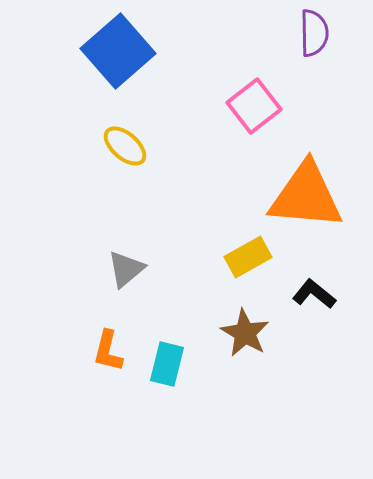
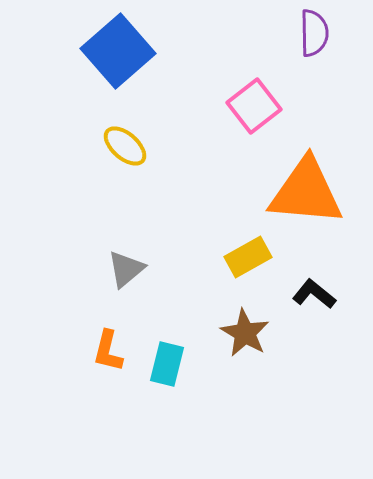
orange triangle: moved 4 px up
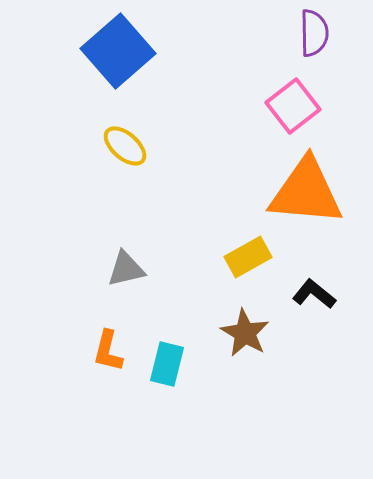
pink square: moved 39 px right
gray triangle: rotated 27 degrees clockwise
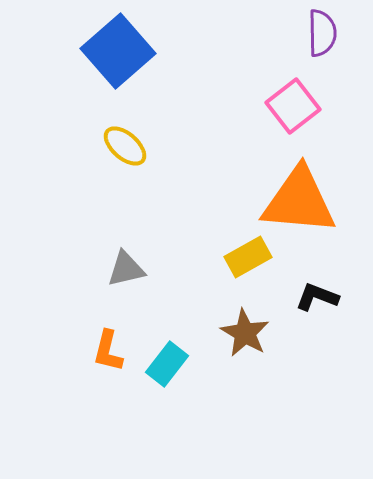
purple semicircle: moved 8 px right
orange triangle: moved 7 px left, 9 px down
black L-shape: moved 3 px right, 3 px down; rotated 18 degrees counterclockwise
cyan rectangle: rotated 24 degrees clockwise
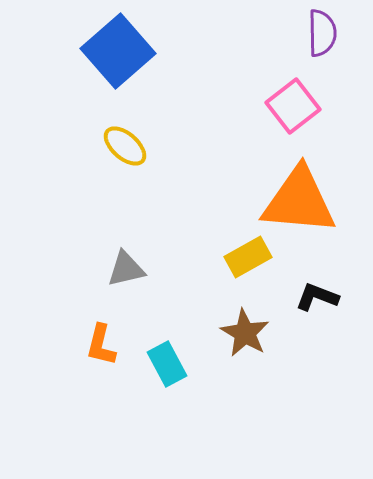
orange L-shape: moved 7 px left, 6 px up
cyan rectangle: rotated 66 degrees counterclockwise
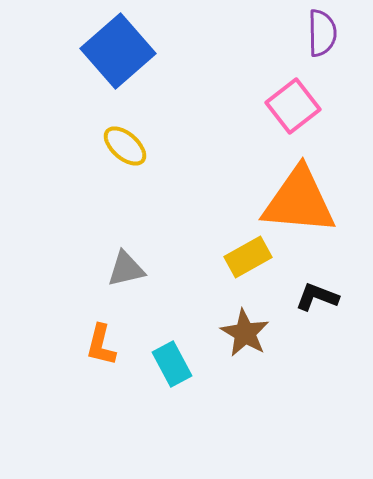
cyan rectangle: moved 5 px right
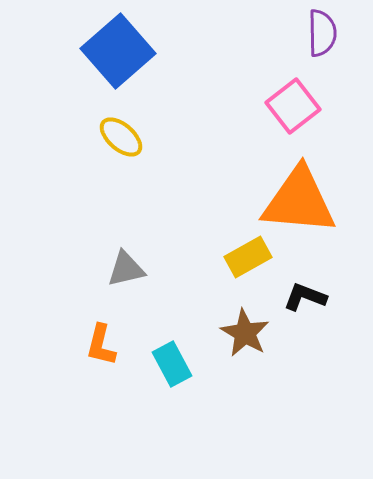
yellow ellipse: moved 4 px left, 9 px up
black L-shape: moved 12 px left
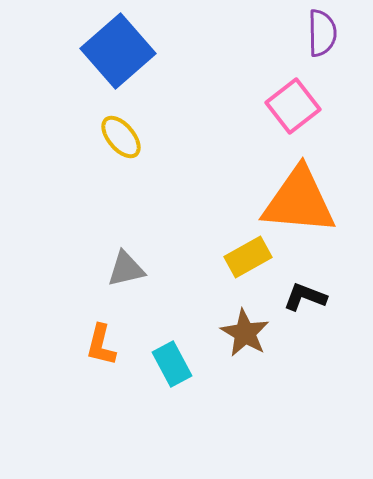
yellow ellipse: rotated 9 degrees clockwise
